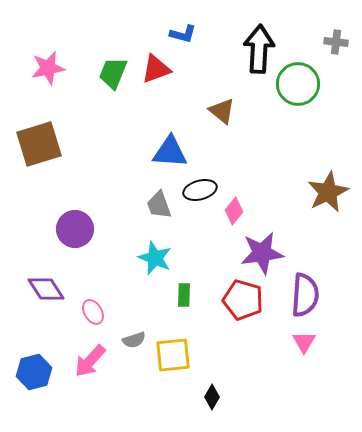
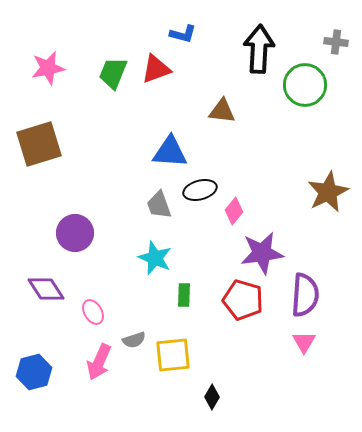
green circle: moved 7 px right, 1 px down
brown triangle: rotated 32 degrees counterclockwise
purple circle: moved 4 px down
pink arrow: moved 9 px right, 1 px down; rotated 18 degrees counterclockwise
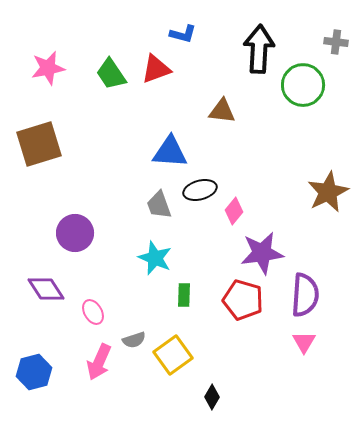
green trapezoid: moved 2 px left, 1 px down; rotated 56 degrees counterclockwise
green circle: moved 2 px left
yellow square: rotated 30 degrees counterclockwise
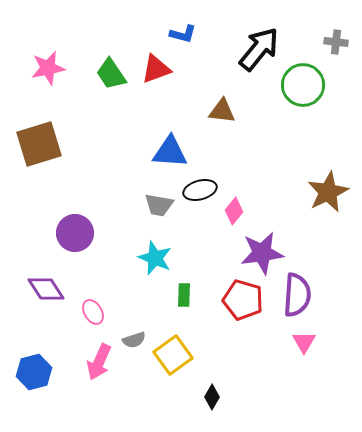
black arrow: rotated 36 degrees clockwise
gray trapezoid: rotated 60 degrees counterclockwise
purple semicircle: moved 8 px left
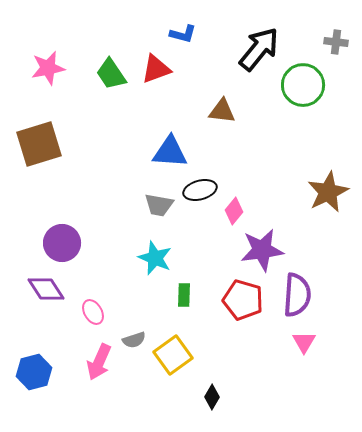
purple circle: moved 13 px left, 10 px down
purple star: moved 3 px up
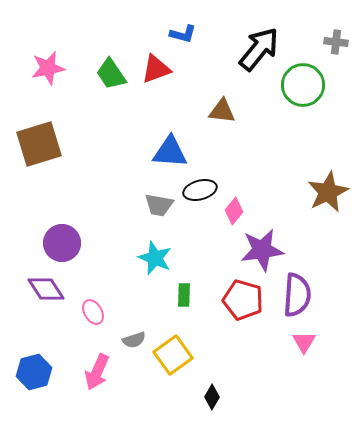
pink arrow: moved 2 px left, 10 px down
